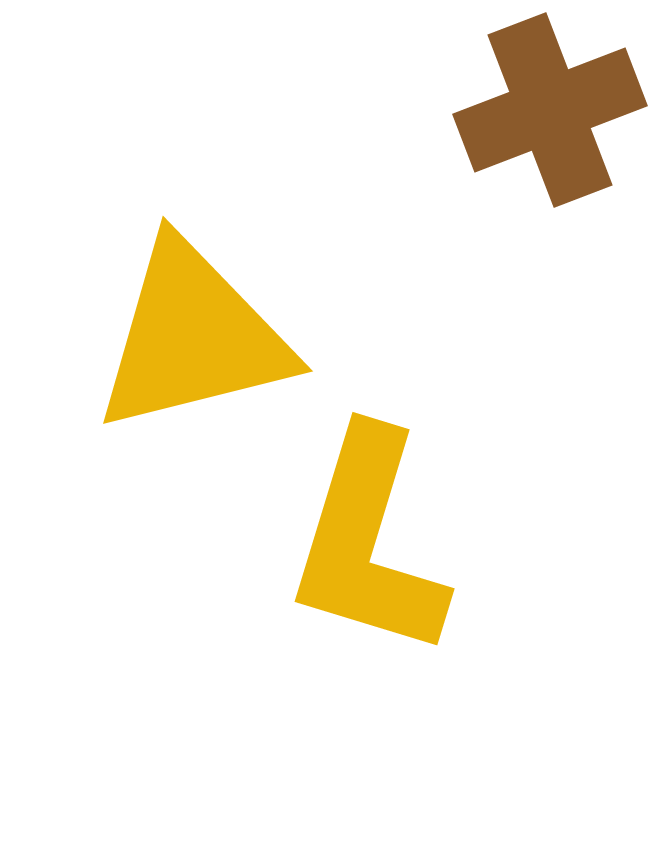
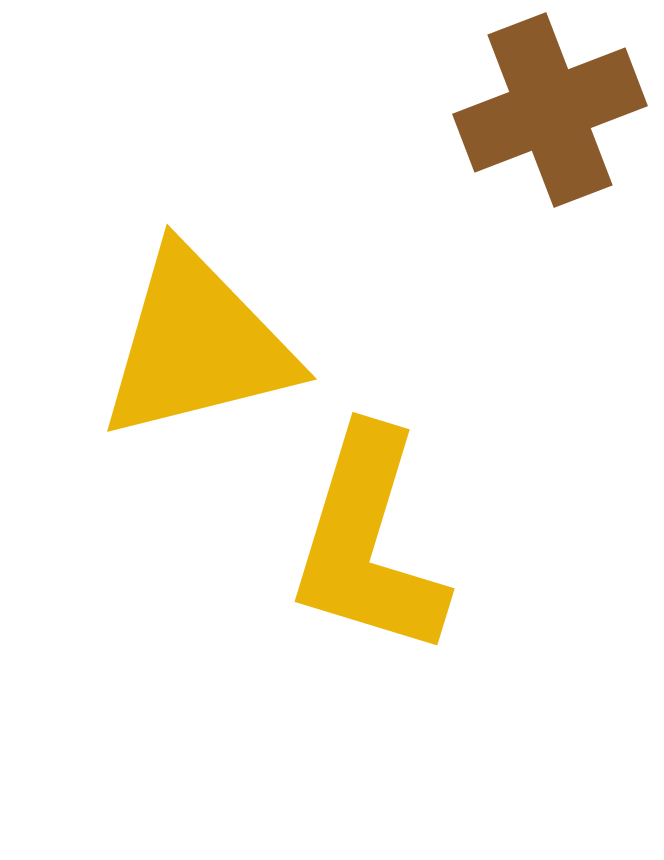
yellow triangle: moved 4 px right, 8 px down
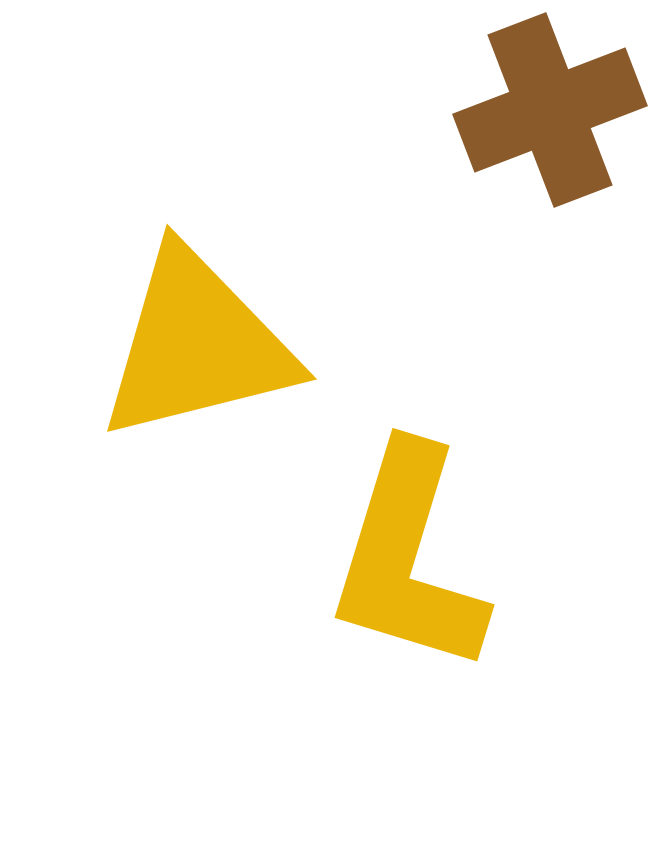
yellow L-shape: moved 40 px right, 16 px down
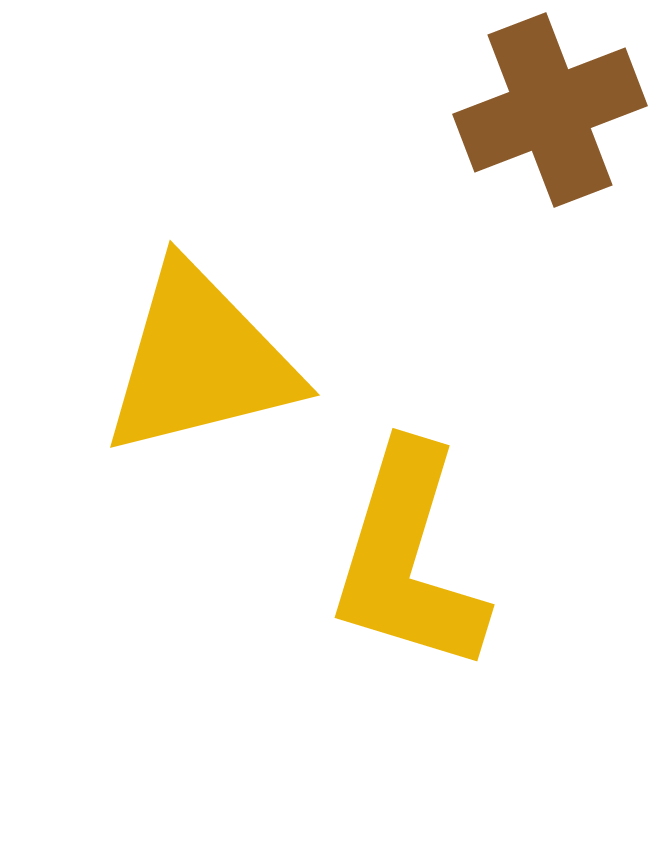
yellow triangle: moved 3 px right, 16 px down
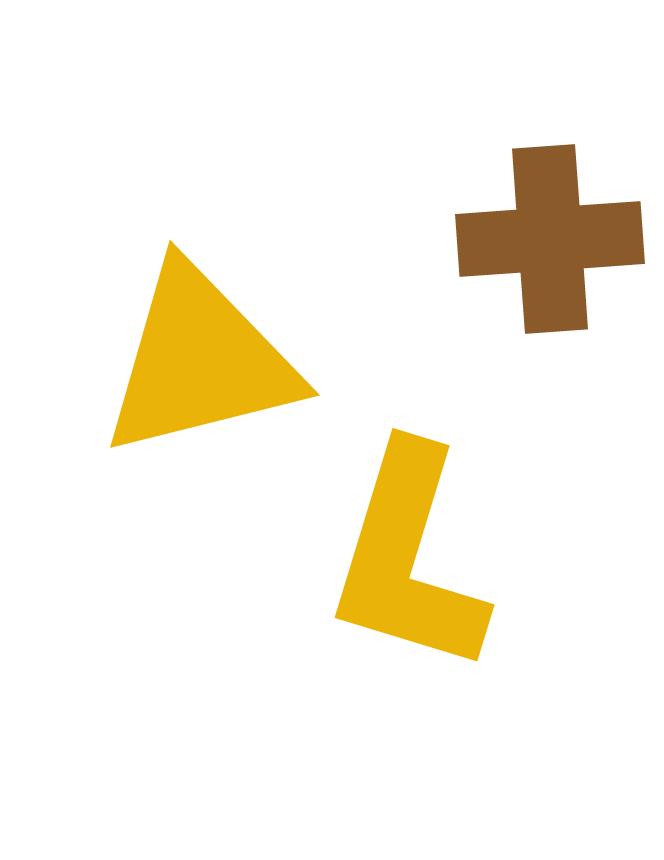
brown cross: moved 129 px down; rotated 17 degrees clockwise
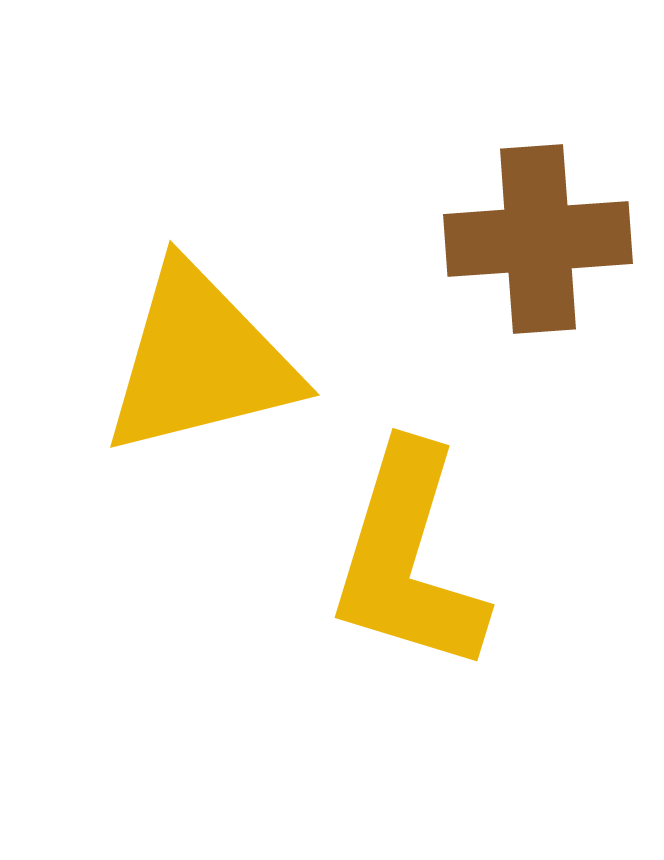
brown cross: moved 12 px left
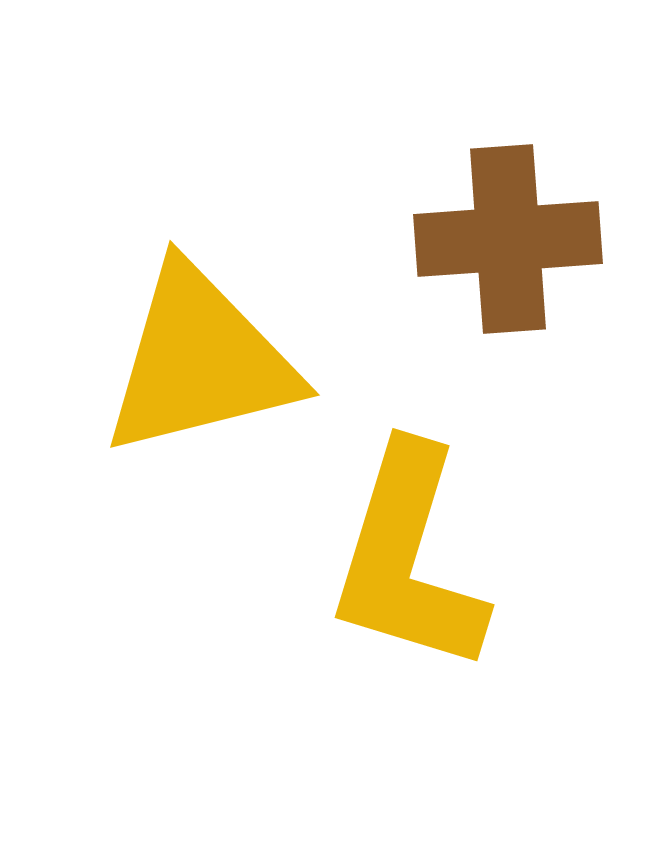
brown cross: moved 30 px left
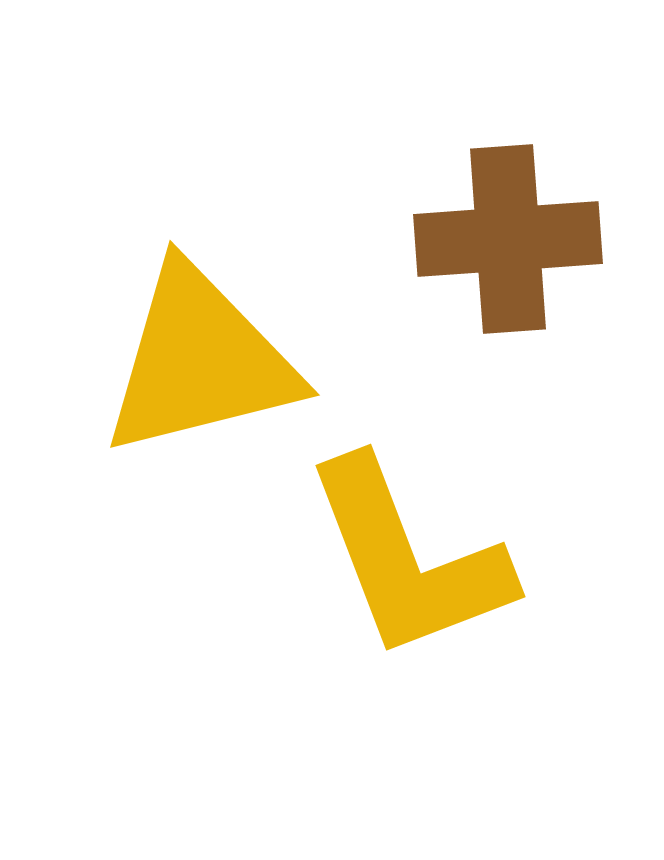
yellow L-shape: rotated 38 degrees counterclockwise
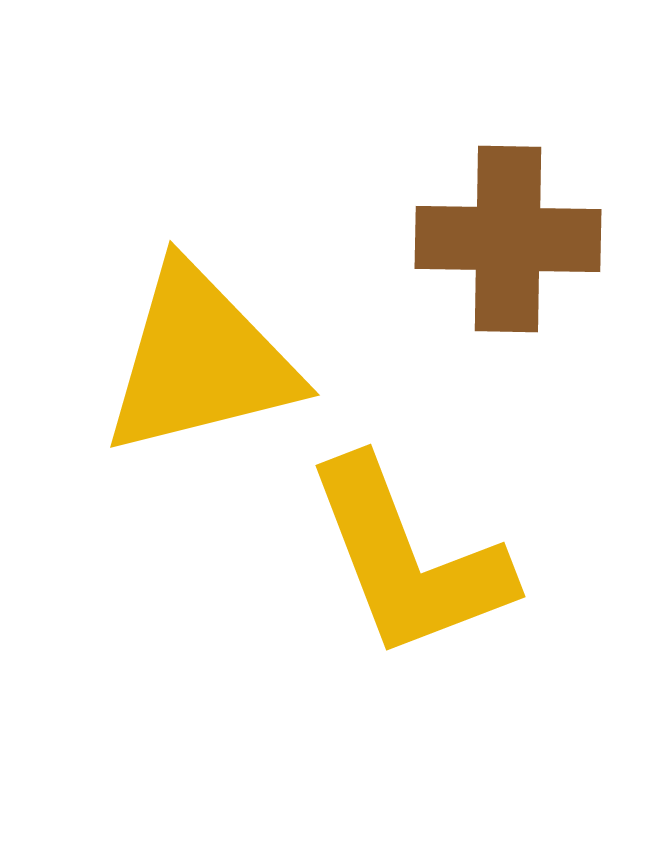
brown cross: rotated 5 degrees clockwise
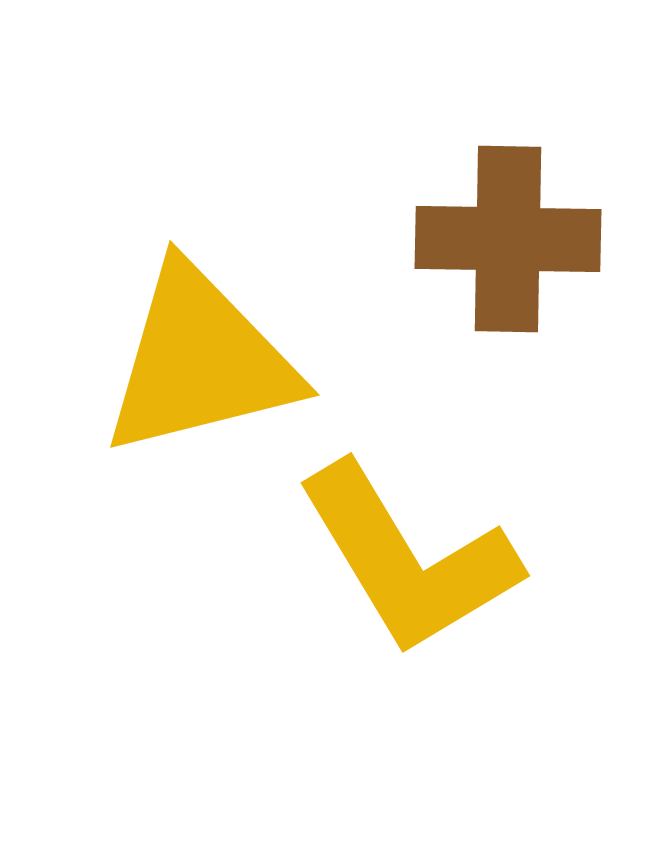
yellow L-shape: rotated 10 degrees counterclockwise
